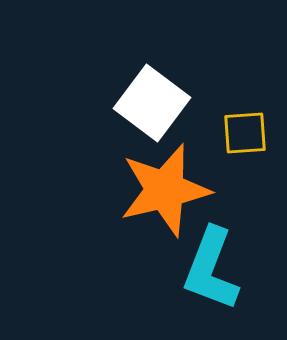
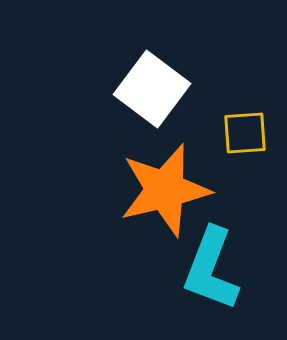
white square: moved 14 px up
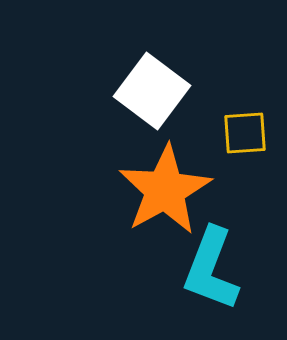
white square: moved 2 px down
orange star: rotated 16 degrees counterclockwise
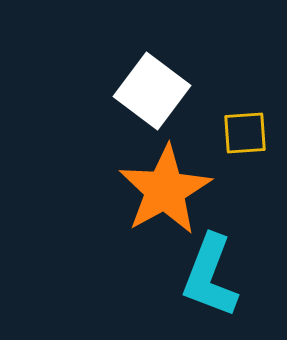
cyan L-shape: moved 1 px left, 7 px down
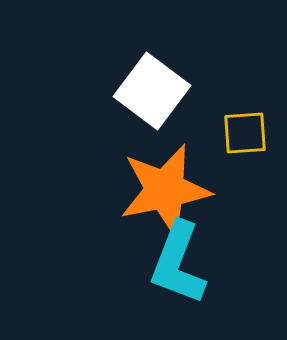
orange star: rotated 18 degrees clockwise
cyan L-shape: moved 32 px left, 13 px up
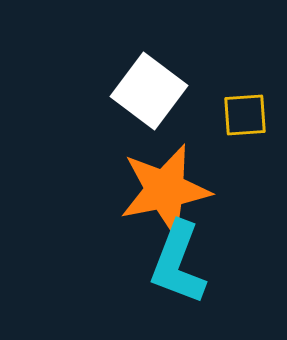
white square: moved 3 px left
yellow square: moved 18 px up
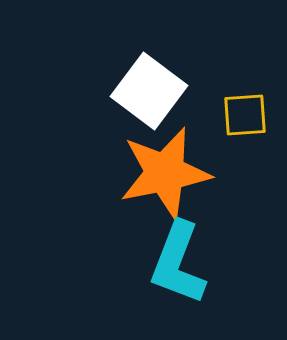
orange star: moved 17 px up
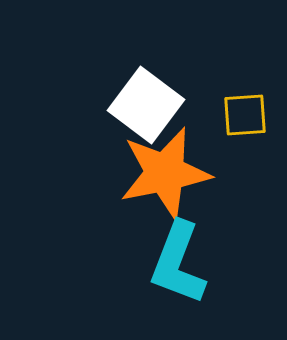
white square: moved 3 px left, 14 px down
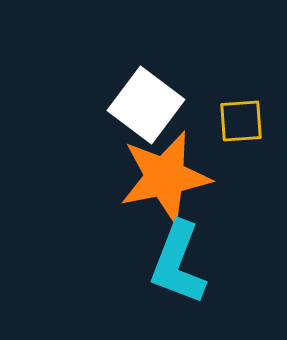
yellow square: moved 4 px left, 6 px down
orange star: moved 4 px down
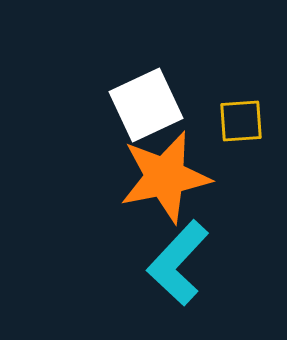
white square: rotated 28 degrees clockwise
cyan L-shape: rotated 22 degrees clockwise
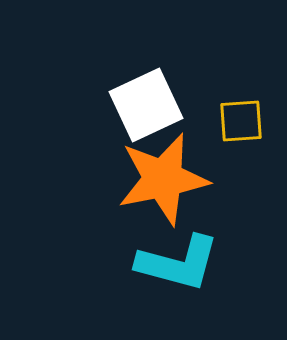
orange star: moved 2 px left, 2 px down
cyan L-shape: rotated 118 degrees counterclockwise
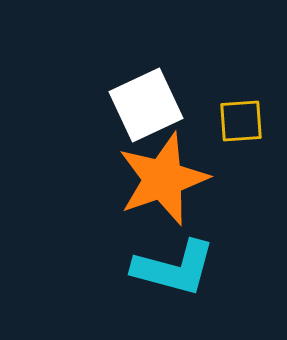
orange star: rotated 8 degrees counterclockwise
cyan L-shape: moved 4 px left, 5 px down
